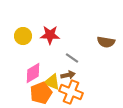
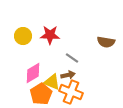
orange pentagon: moved 1 px down; rotated 10 degrees counterclockwise
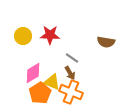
brown arrow: moved 2 px right, 2 px up; rotated 72 degrees clockwise
orange pentagon: moved 1 px left, 1 px up
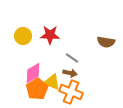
brown arrow: rotated 48 degrees counterclockwise
orange pentagon: moved 3 px left, 4 px up
